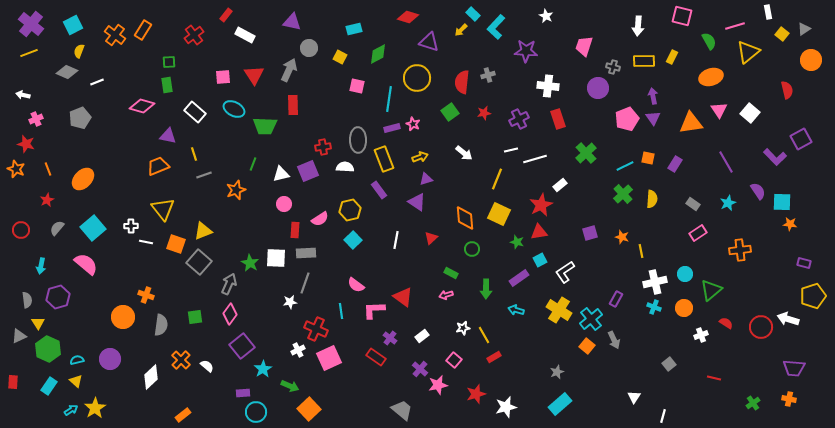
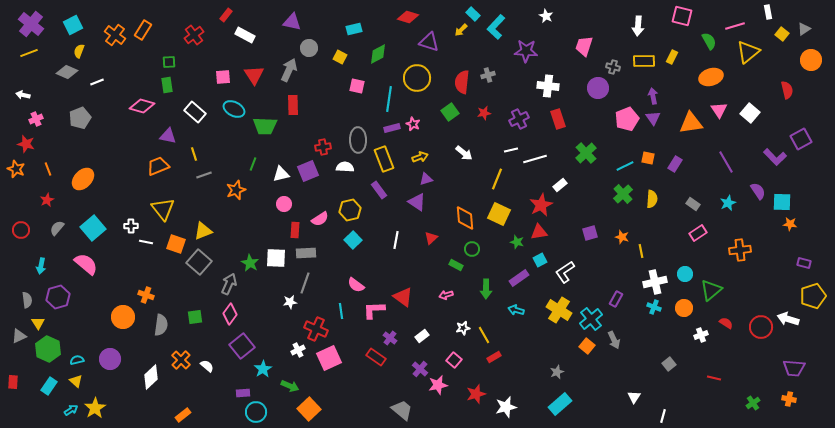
green rectangle at (451, 273): moved 5 px right, 8 px up
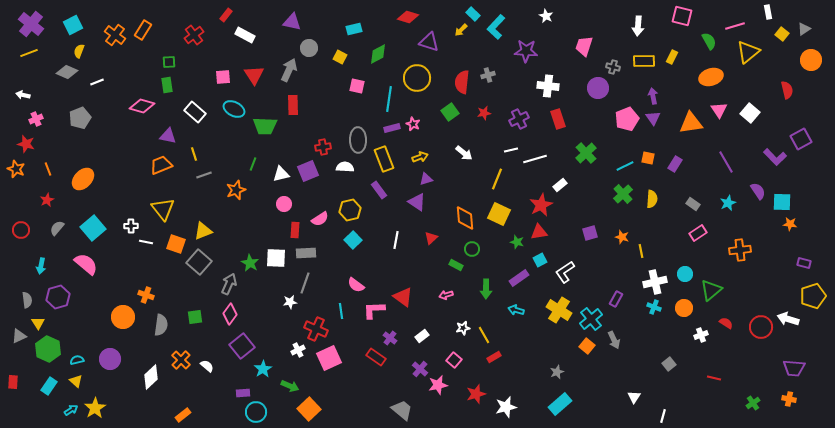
orange trapezoid at (158, 166): moved 3 px right, 1 px up
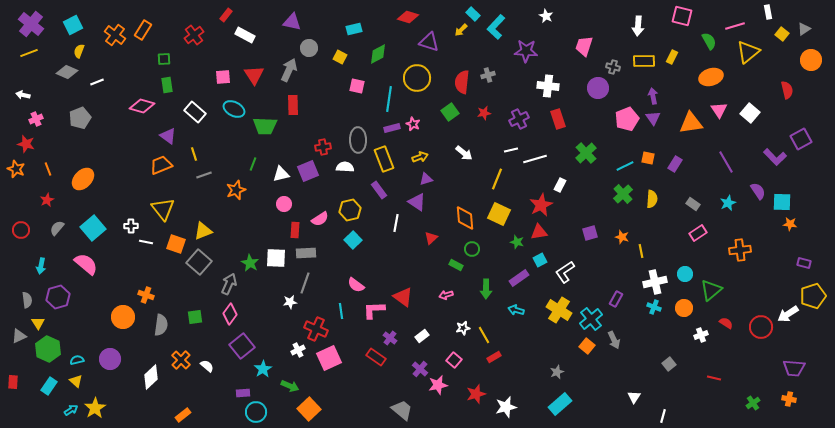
green square at (169, 62): moved 5 px left, 3 px up
purple triangle at (168, 136): rotated 24 degrees clockwise
white rectangle at (560, 185): rotated 24 degrees counterclockwise
white line at (396, 240): moved 17 px up
white arrow at (788, 319): moved 5 px up; rotated 50 degrees counterclockwise
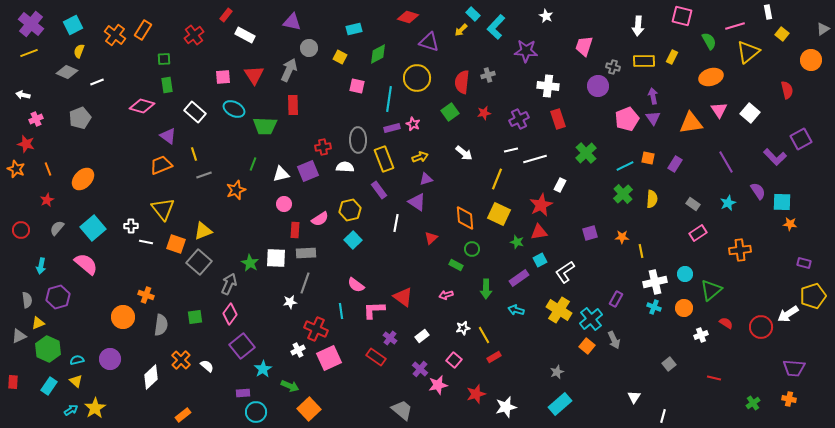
gray triangle at (804, 29): moved 19 px right
purple circle at (598, 88): moved 2 px up
orange star at (622, 237): rotated 16 degrees counterclockwise
yellow triangle at (38, 323): rotated 40 degrees clockwise
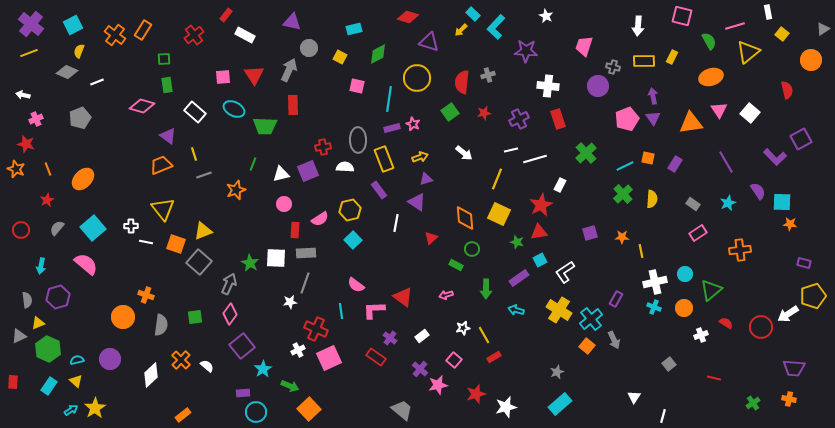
white diamond at (151, 377): moved 2 px up
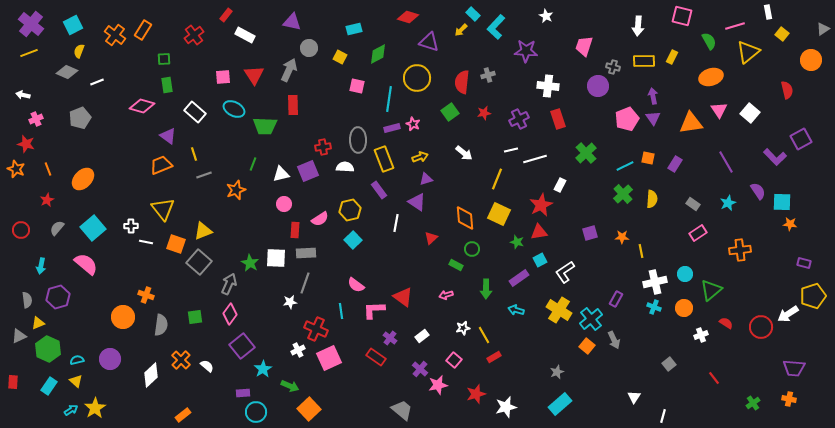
red line at (714, 378): rotated 40 degrees clockwise
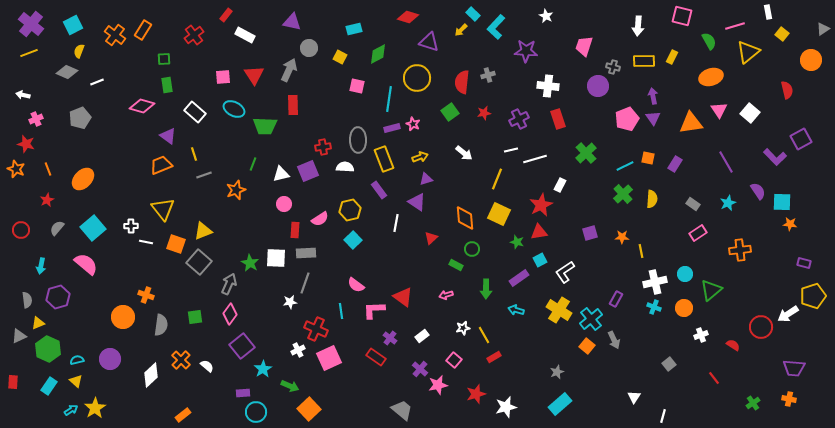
red semicircle at (726, 323): moved 7 px right, 22 px down
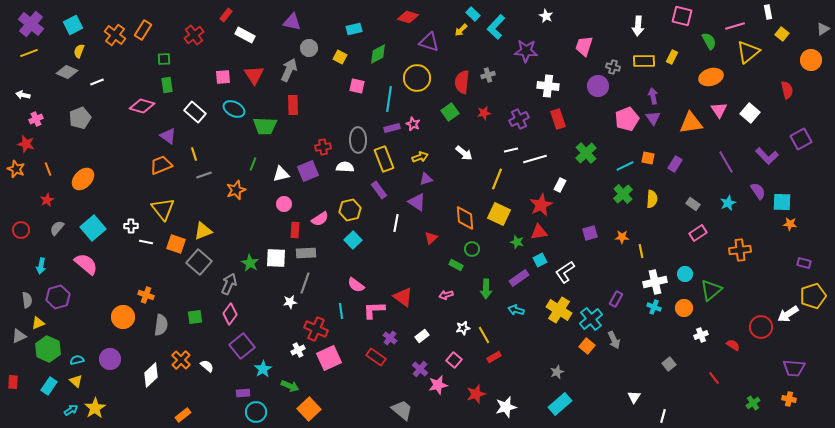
purple L-shape at (775, 157): moved 8 px left, 1 px up
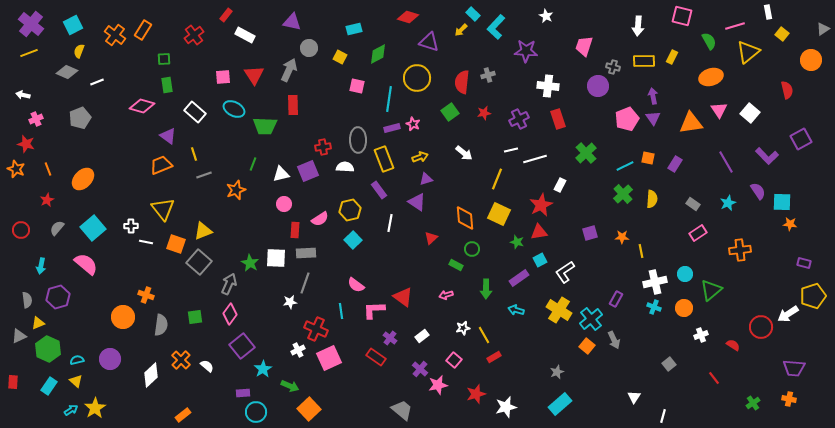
white line at (396, 223): moved 6 px left
